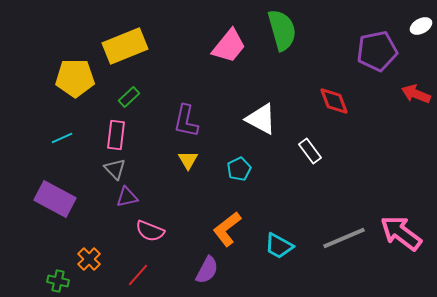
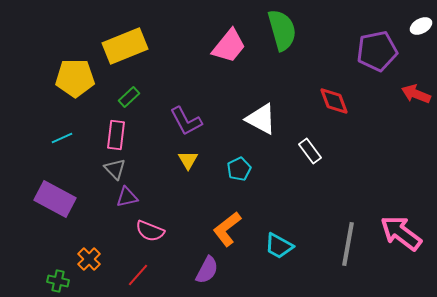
purple L-shape: rotated 40 degrees counterclockwise
gray line: moved 4 px right, 6 px down; rotated 57 degrees counterclockwise
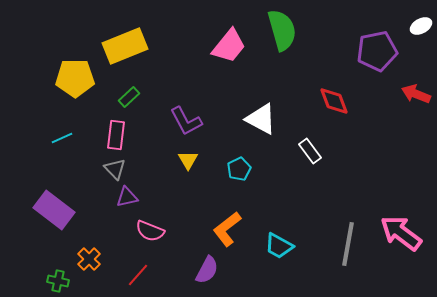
purple rectangle: moved 1 px left, 11 px down; rotated 9 degrees clockwise
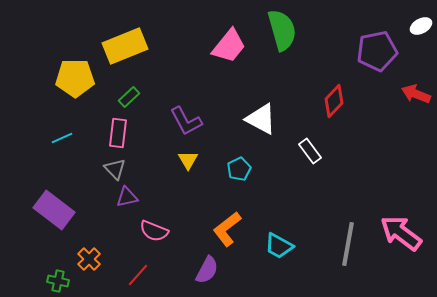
red diamond: rotated 64 degrees clockwise
pink rectangle: moved 2 px right, 2 px up
pink semicircle: moved 4 px right
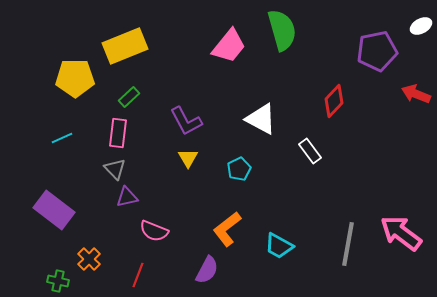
yellow triangle: moved 2 px up
red line: rotated 20 degrees counterclockwise
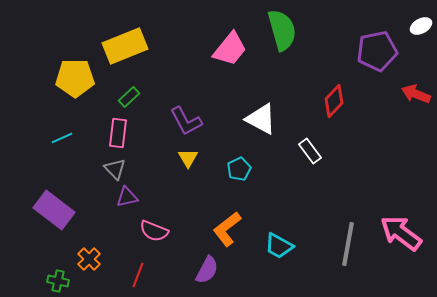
pink trapezoid: moved 1 px right, 3 px down
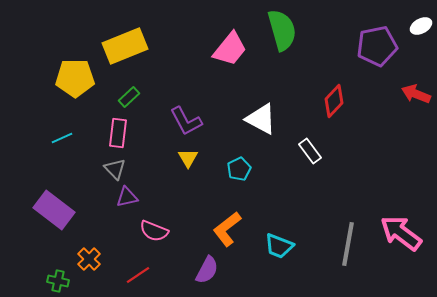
purple pentagon: moved 5 px up
cyan trapezoid: rotated 8 degrees counterclockwise
red line: rotated 35 degrees clockwise
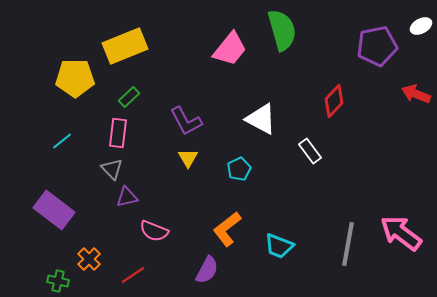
cyan line: moved 3 px down; rotated 15 degrees counterclockwise
gray triangle: moved 3 px left
red line: moved 5 px left
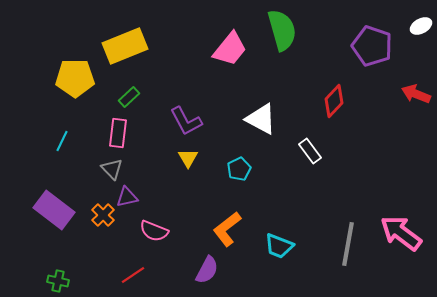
purple pentagon: moved 5 px left; rotated 30 degrees clockwise
cyan line: rotated 25 degrees counterclockwise
orange cross: moved 14 px right, 44 px up
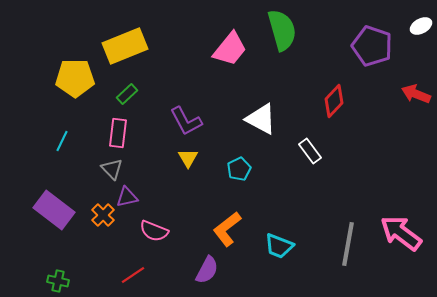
green rectangle: moved 2 px left, 3 px up
